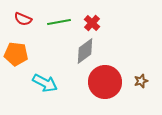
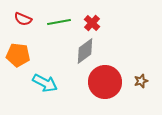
orange pentagon: moved 2 px right, 1 px down
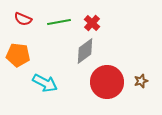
red circle: moved 2 px right
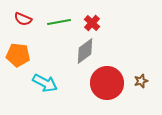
red circle: moved 1 px down
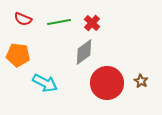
gray diamond: moved 1 px left, 1 px down
brown star: rotated 24 degrees counterclockwise
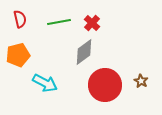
red semicircle: moved 3 px left; rotated 126 degrees counterclockwise
orange pentagon: rotated 20 degrees counterclockwise
red circle: moved 2 px left, 2 px down
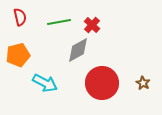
red semicircle: moved 2 px up
red cross: moved 2 px down
gray diamond: moved 6 px left, 2 px up; rotated 8 degrees clockwise
brown star: moved 2 px right, 2 px down
red circle: moved 3 px left, 2 px up
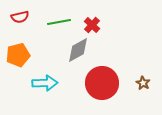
red semicircle: rotated 90 degrees clockwise
cyan arrow: rotated 30 degrees counterclockwise
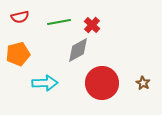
orange pentagon: moved 1 px up
